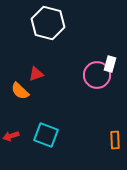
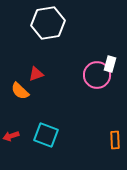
white hexagon: rotated 24 degrees counterclockwise
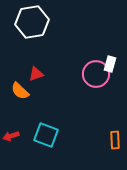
white hexagon: moved 16 px left, 1 px up
pink circle: moved 1 px left, 1 px up
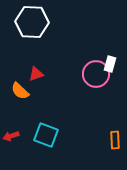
white hexagon: rotated 12 degrees clockwise
